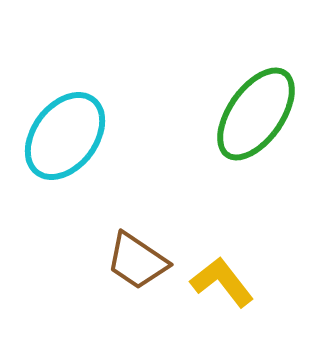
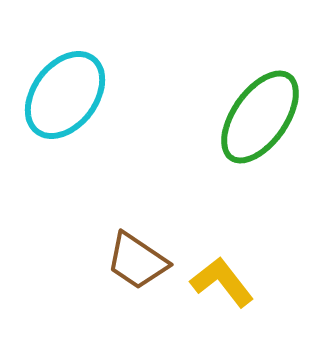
green ellipse: moved 4 px right, 3 px down
cyan ellipse: moved 41 px up
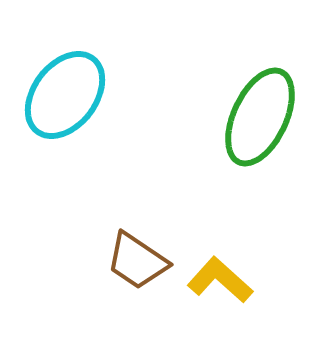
green ellipse: rotated 10 degrees counterclockwise
yellow L-shape: moved 2 px left, 2 px up; rotated 10 degrees counterclockwise
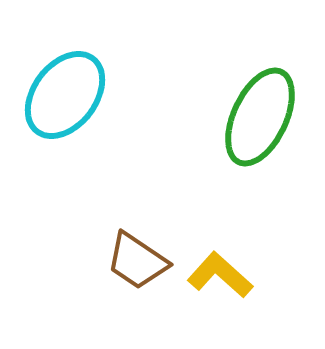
yellow L-shape: moved 5 px up
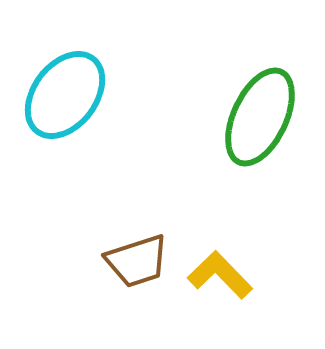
brown trapezoid: rotated 52 degrees counterclockwise
yellow L-shape: rotated 4 degrees clockwise
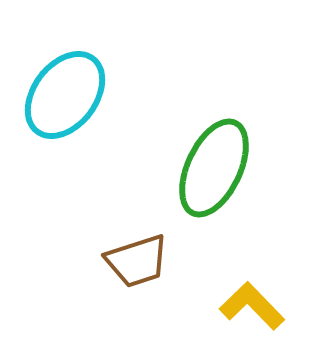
green ellipse: moved 46 px left, 51 px down
yellow L-shape: moved 32 px right, 31 px down
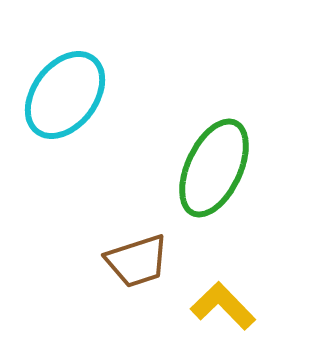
yellow L-shape: moved 29 px left
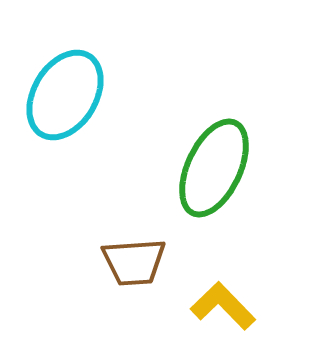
cyan ellipse: rotated 6 degrees counterclockwise
brown trapezoid: moved 3 px left, 1 px down; rotated 14 degrees clockwise
